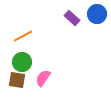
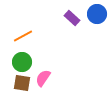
brown square: moved 5 px right, 3 px down
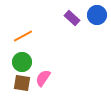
blue circle: moved 1 px down
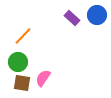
orange line: rotated 18 degrees counterclockwise
green circle: moved 4 px left
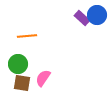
purple rectangle: moved 10 px right
orange line: moved 4 px right; rotated 42 degrees clockwise
green circle: moved 2 px down
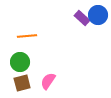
blue circle: moved 1 px right
green circle: moved 2 px right, 2 px up
pink semicircle: moved 5 px right, 3 px down
brown square: rotated 24 degrees counterclockwise
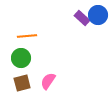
green circle: moved 1 px right, 4 px up
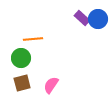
blue circle: moved 4 px down
orange line: moved 6 px right, 3 px down
pink semicircle: moved 3 px right, 4 px down
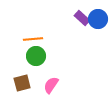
green circle: moved 15 px right, 2 px up
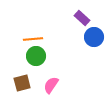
blue circle: moved 4 px left, 18 px down
